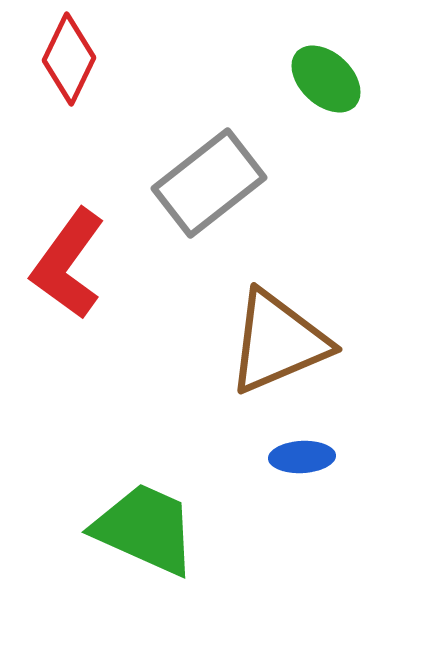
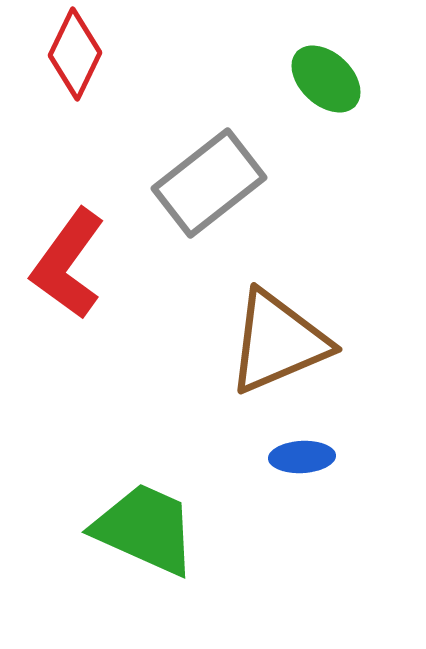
red diamond: moved 6 px right, 5 px up
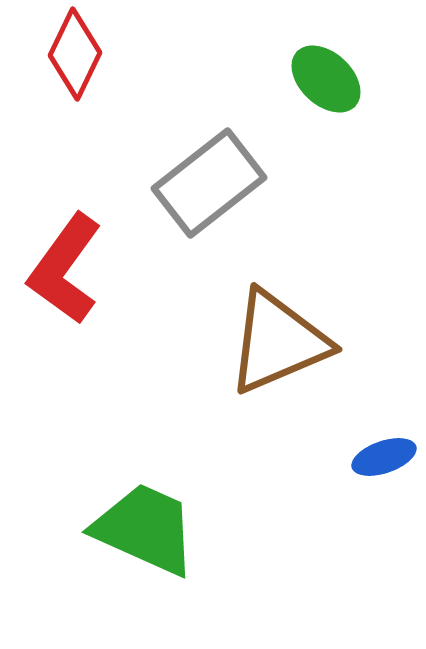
red L-shape: moved 3 px left, 5 px down
blue ellipse: moved 82 px right; rotated 16 degrees counterclockwise
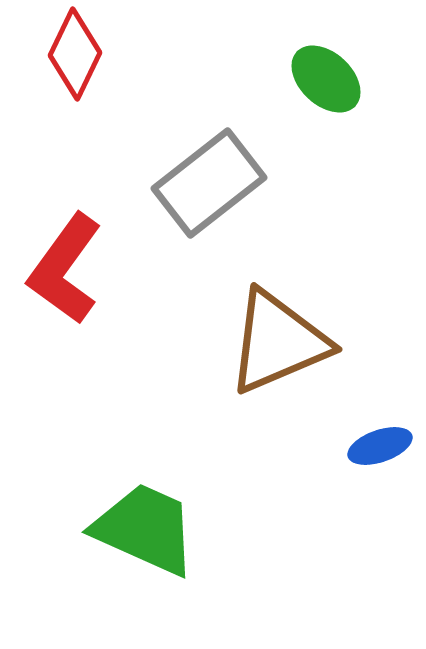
blue ellipse: moved 4 px left, 11 px up
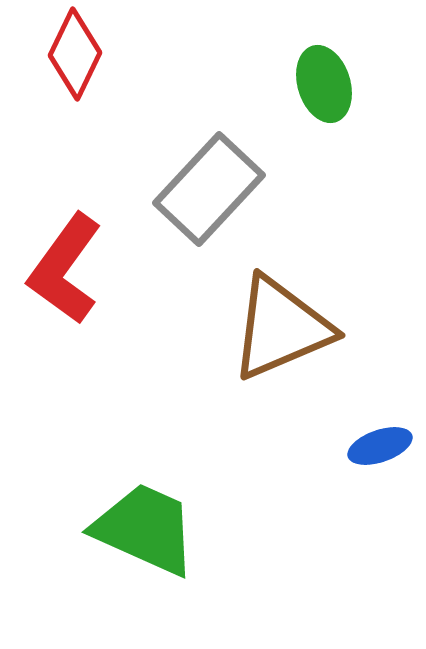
green ellipse: moved 2 px left, 5 px down; rotated 30 degrees clockwise
gray rectangle: moved 6 px down; rotated 9 degrees counterclockwise
brown triangle: moved 3 px right, 14 px up
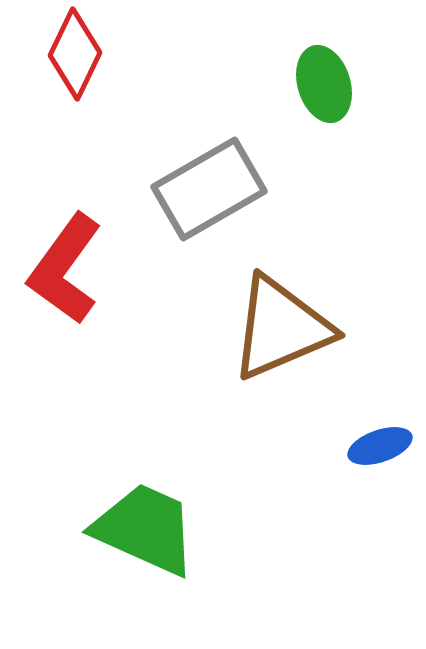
gray rectangle: rotated 17 degrees clockwise
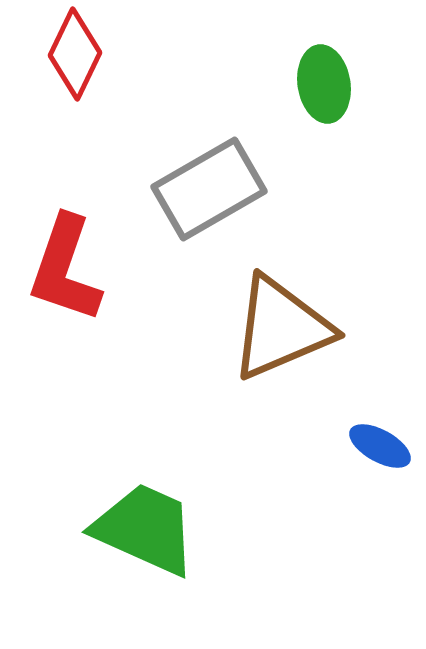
green ellipse: rotated 8 degrees clockwise
red L-shape: rotated 17 degrees counterclockwise
blue ellipse: rotated 48 degrees clockwise
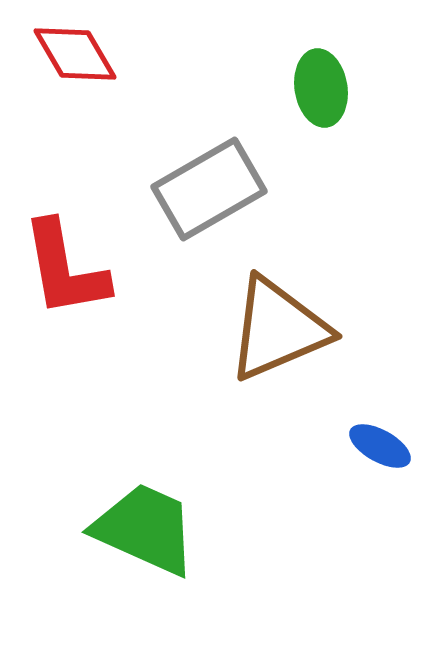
red diamond: rotated 56 degrees counterclockwise
green ellipse: moved 3 px left, 4 px down
red L-shape: rotated 29 degrees counterclockwise
brown triangle: moved 3 px left, 1 px down
